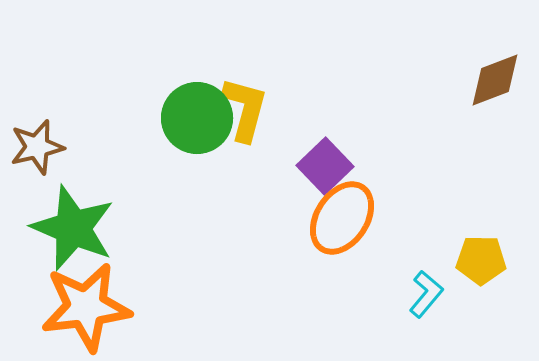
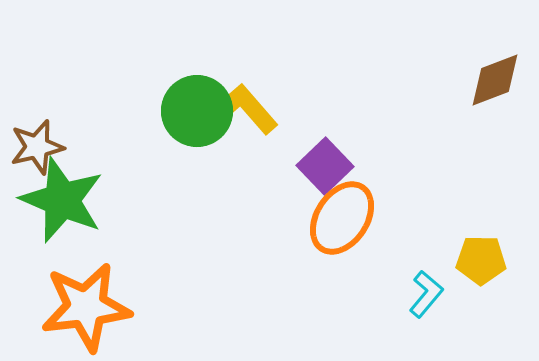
yellow L-shape: rotated 56 degrees counterclockwise
green circle: moved 7 px up
green star: moved 11 px left, 28 px up
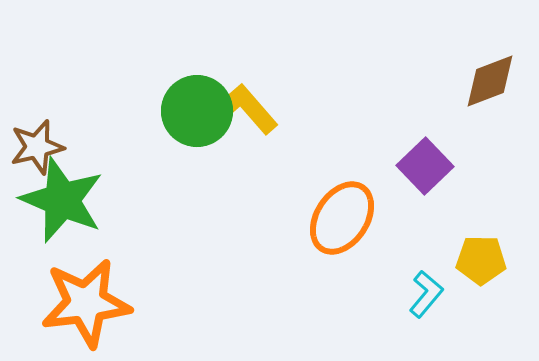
brown diamond: moved 5 px left, 1 px down
purple square: moved 100 px right
orange star: moved 4 px up
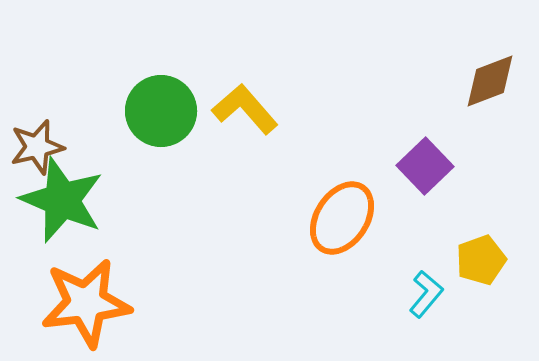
green circle: moved 36 px left
yellow pentagon: rotated 21 degrees counterclockwise
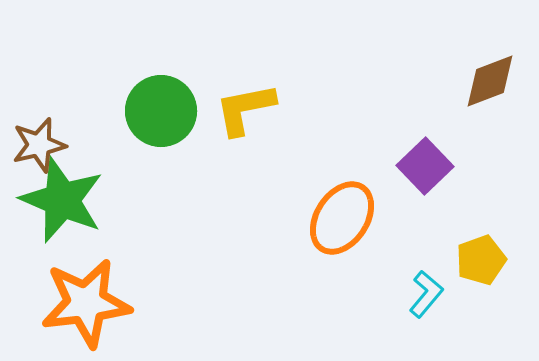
yellow L-shape: rotated 60 degrees counterclockwise
brown star: moved 2 px right, 2 px up
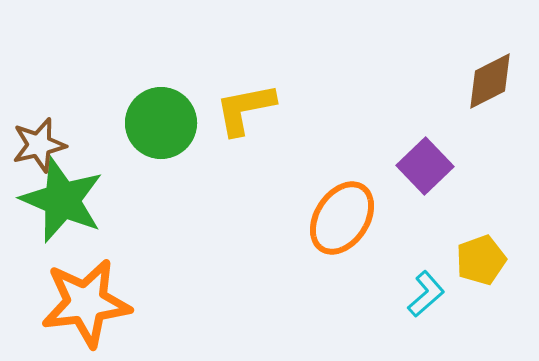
brown diamond: rotated 6 degrees counterclockwise
green circle: moved 12 px down
cyan L-shape: rotated 9 degrees clockwise
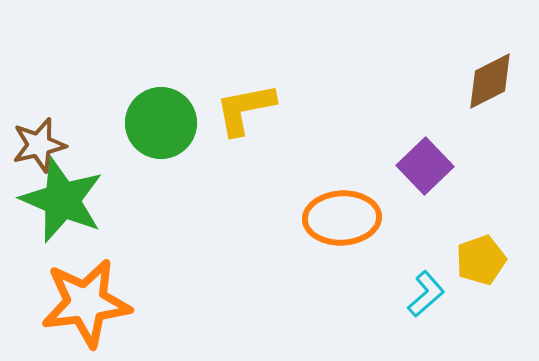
orange ellipse: rotated 54 degrees clockwise
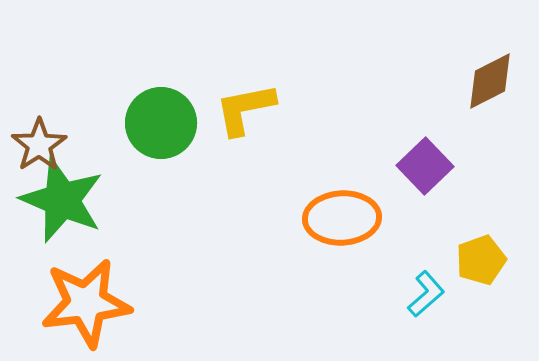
brown star: rotated 20 degrees counterclockwise
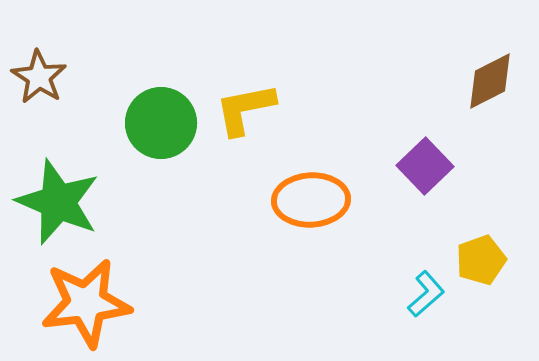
brown star: moved 68 px up; rotated 6 degrees counterclockwise
green star: moved 4 px left, 2 px down
orange ellipse: moved 31 px left, 18 px up
